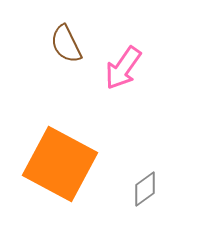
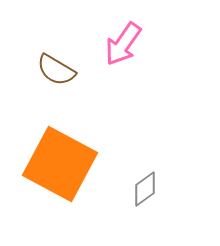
brown semicircle: moved 10 px left, 26 px down; rotated 33 degrees counterclockwise
pink arrow: moved 24 px up
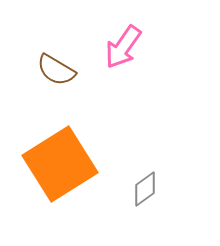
pink arrow: moved 3 px down
orange square: rotated 30 degrees clockwise
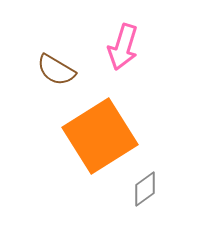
pink arrow: rotated 18 degrees counterclockwise
orange square: moved 40 px right, 28 px up
